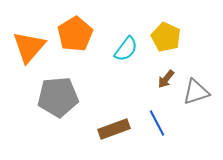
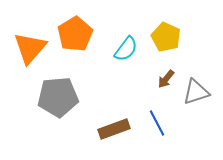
orange triangle: moved 1 px right, 1 px down
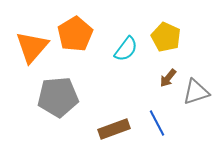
orange triangle: moved 2 px right, 1 px up
brown arrow: moved 2 px right, 1 px up
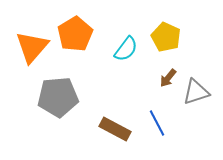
brown rectangle: moved 1 px right; rotated 48 degrees clockwise
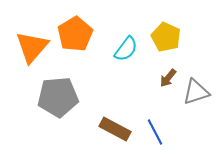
blue line: moved 2 px left, 9 px down
